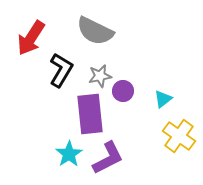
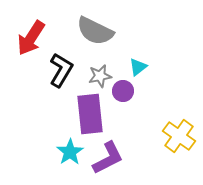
cyan triangle: moved 25 px left, 32 px up
cyan star: moved 1 px right, 2 px up
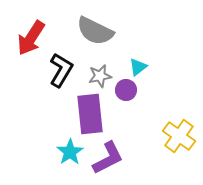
purple circle: moved 3 px right, 1 px up
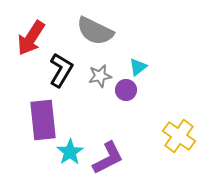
purple rectangle: moved 47 px left, 6 px down
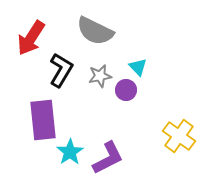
cyan triangle: rotated 36 degrees counterclockwise
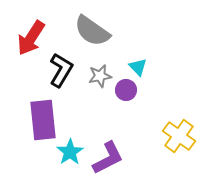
gray semicircle: moved 3 px left; rotated 9 degrees clockwise
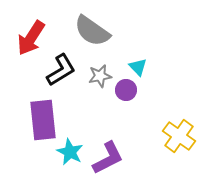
black L-shape: rotated 28 degrees clockwise
cyan star: rotated 12 degrees counterclockwise
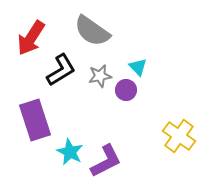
purple rectangle: moved 8 px left; rotated 12 degrees counterclockwise
purple L-shape: moved 2 px left, 3 px down
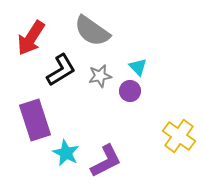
purple circle: moved 4 px right, 1 px down
cyan star: moved 4 px left, 1 px down
